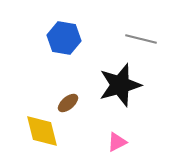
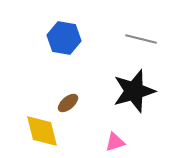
black star: moved 14 px right, 6 px down
pink triangle: moved 2 px left; rotated 10 degrees clockwise
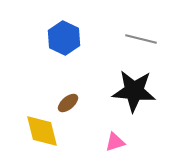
blue hexagon: rotated 16 degrees clockwise
black star: rotated 21 degrees clockwise
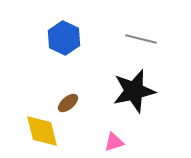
black star: rotated 18 degrees counterclockwise
pink triangle: moved 1 px left
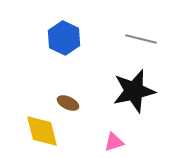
brown ellipse: rotated 65 degrees clockwise
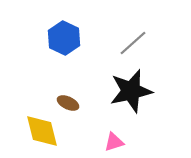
gray line: moved 8 px left, 4 px down; rotated 56 degrees counterclockwise
black star: moved 3 px left
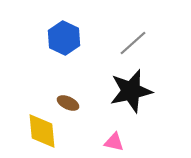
yellow diamond: rotated 9 degrees clockwise
pink triangle: rotated 30 degrees clockwise
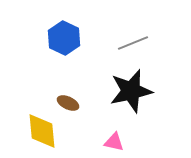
gray line: rotated 20 degrees clockwise
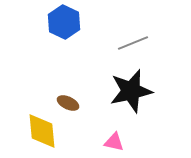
blue hexagon: moved 16 px up
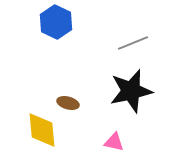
blue hexagon: moved 8 px left
brown ellipse: rotated 10 degrees counterclockwise
yellow diamond: moved 1 px up
